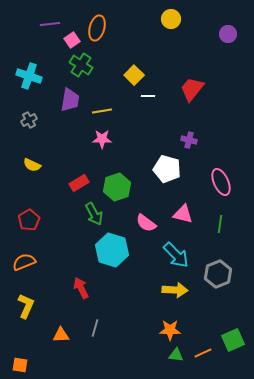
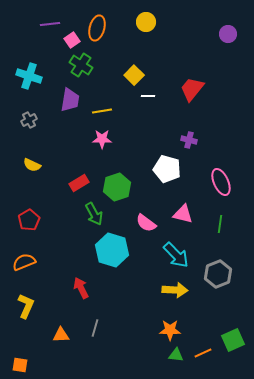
yellow circle: moved 25 px left, 3 px down
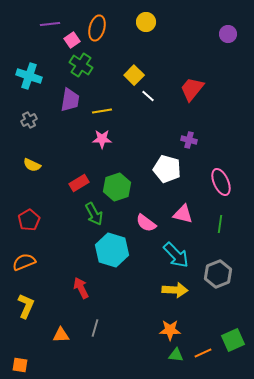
white line: rotated 40 degrees clockwise
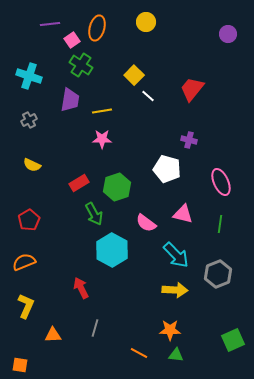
cyan hexagon: rotated 12 degrees clockwise
orange triangle: moved 8 px left
orange line: moved 64 px left; rotated 54 degrees clockwise
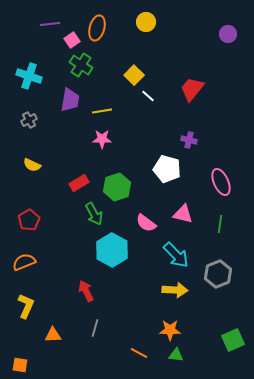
red arrow: moved 5 px right, 3 px down
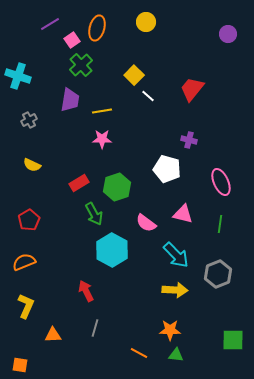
purple line: rotated 24 degrees counterclockwise
green cross: rotated 15 degrees clockwise
cyan cross: moved 11 px left
green square: rotated 25 degrees clockwise
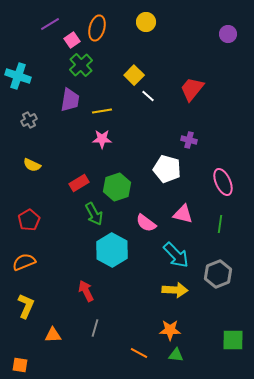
pink ellipse: moved 2 px right
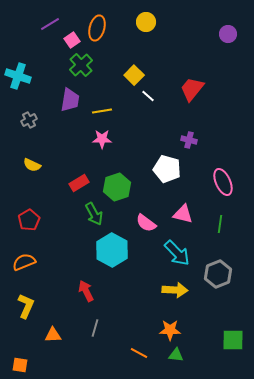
cyan arrow: moved 1 px right, 2 px up
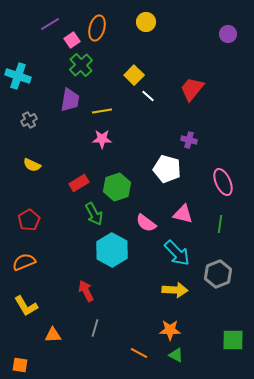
yellow L-shape: rotated 125 degrees clockwise
green triangle: rotated 21 degrees clockwise
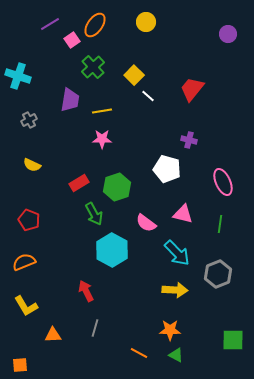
orange ellipse: moved 2 px left, 3 px up; rotated 20 degrees clockwise
green cross: moved 12 px right, 2 px down
red pentagon: rotated 20 degrees counterclockwise
orange square: rotated 14 degrees counterclockwise
